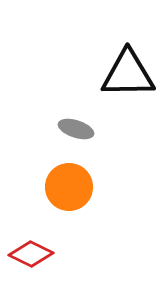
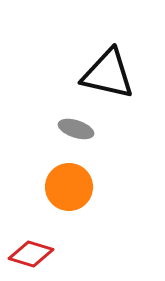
black triangle: moved 20 px left; rotated 14 degrees clockwise
red diamond: rotated 9 degrees counterclockwise
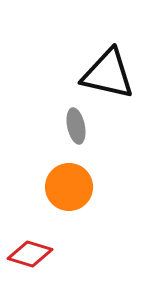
gray ellipse: moved 3 px up; rotated 60 degrees clockwise
red diamond: moved 1 px left
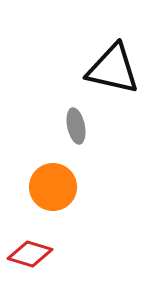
black triangle: moved 5 px right, 5 px up
orange circle: moved 16 px left
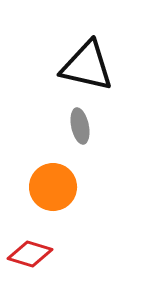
black triangle: moved 26 px left, 3 px up
gray ellipse: moved 4 px right
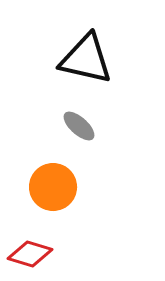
black triangle: moved 1 px left, 7 px up
gray ellipse: moved 1 px left; rotated 36 degrees counterclockwise
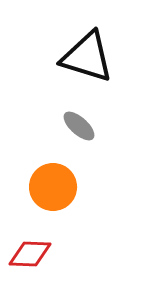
black triangle: moved 1 px right, 2 px up; rotated 4 degrees clockwise
red diamond: rotated 15 degrees counterclockwise
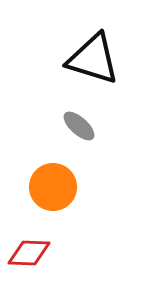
black triangle: moved 6 px right, 2 px down
red diamond: moved 1 px left, 1 px up
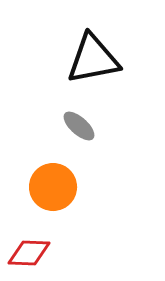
black triangle: rotated 28 degrees counterclockwise
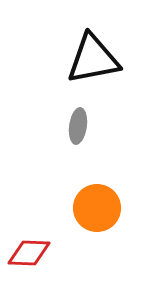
gray ellipse: moved 1 px left; rotated 56 degrees clockwise
orange circle: moved 44 px right, 21 px down
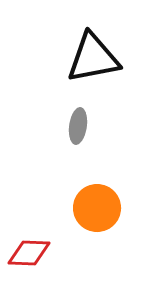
black triangle: moved 1 px up
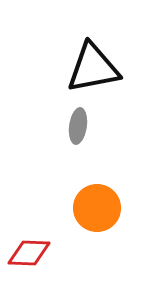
black triangle: moved 10 px down
